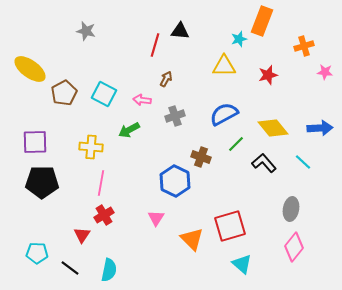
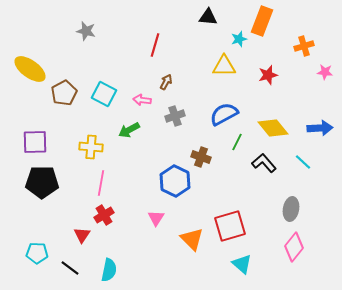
black triangle: moved 28 px right, 14 px up
brown arrow: moved 3 px down
green line: moved 1 px right, 2 px up; rotated 18 degrees counterclockwise
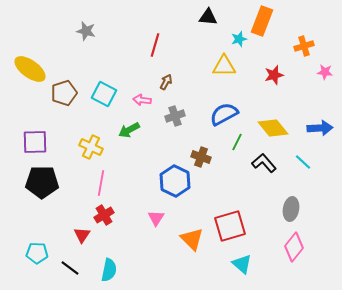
red star: moved 6 px right
brown pentagon: rotated 10 degrees clockwise
yellow cross: rotated 20 degrees clockwise
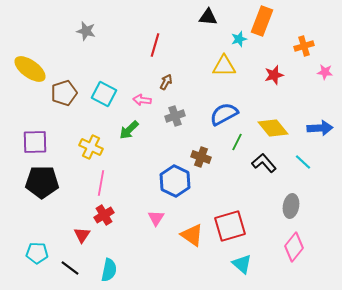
green arrow: rotated 15 degrees counterclockwise
gray ellipse: moved 3 px up
orange triangle: moved 4 px up; rotated 10 degrees counterclockwise
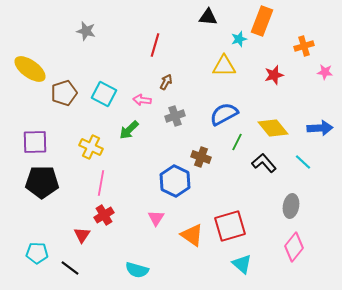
cyan semicircle: moved 28 px right; rotated 95 degrees clockwise
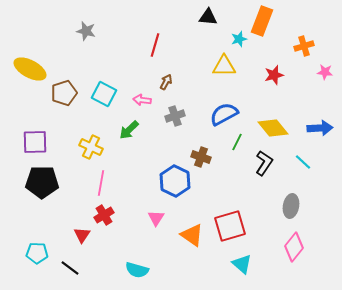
yellow ellipse: rotated 8 degrees counterclockwise
black L-shape: rotated 75 degrees clockwise
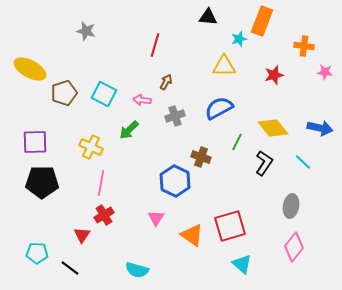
orange cross: rotated 24 degrees clockwise
blue semicircle: moved 5 px left, 6 px up
blue arrow: rotated 15 degrees clockwise
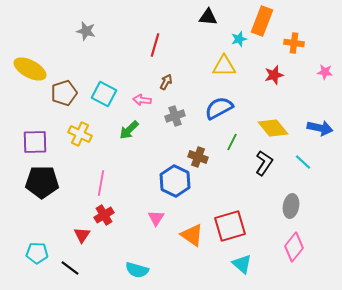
orange cross: moved 10 px left, 3 px up
green line: moved 5 px left
yellow cross: moved 11 px left, 13 px up
brown cross: moved 3 px left
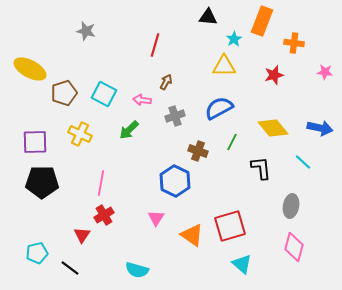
cyan star: moved 5 px left; rotated 14 degrees counterclockwise
brown cross: moved 6 px up
black L-shape: moved 3 px left, 5 px down; rotated 40 degrees counterclockwise
pink diamond: rotated 24 degrees counterclockwise
cyan pentagon: rotated 15 degrees counterclockwise
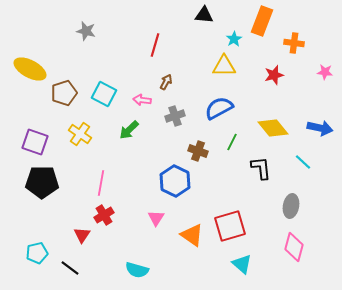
black triangle: moved 4 px left, 2 px up
yellow cross: rotated 10 degrees clockwise
purple square: rotated 20 degrees clockwise
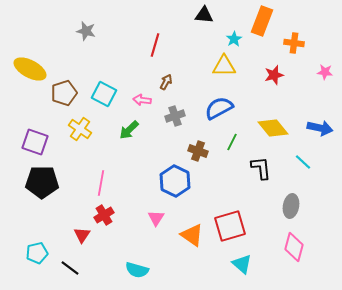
yellow cross: moved 5 px up
